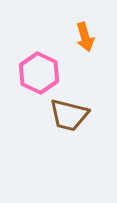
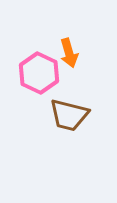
orange arrow: moved 16 px left, 16 px down
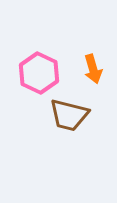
orange arrow: moved 24 px right, 16 px down
